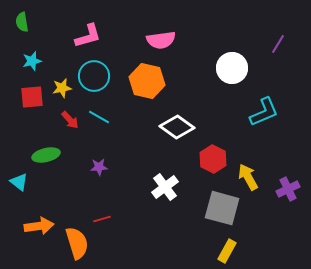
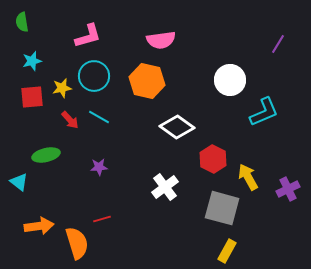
white circle: moved 2 px left, 12 px down
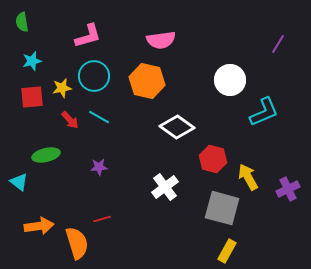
red hexagon: rotated 12 degrees counterclockwise
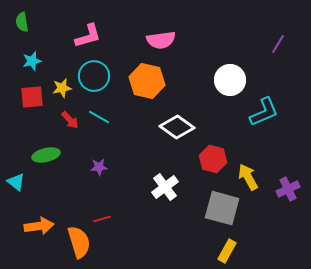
cyan triangle: moved 3 px left
orange semicircle: moved 2 px right, 1 px up
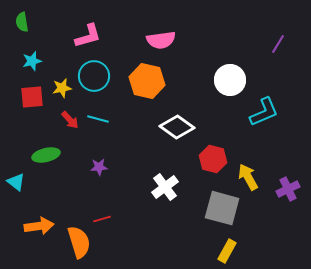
cyan line: moved 1 px left, 2 px down; rotated 15 degrees counterclockwise
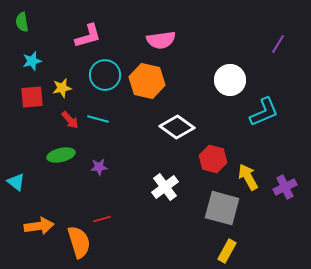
cyan circle: moved 11 px right, 1 px up
green ellipse: moved 15 px right
purple cross: moved 3 px left, 2 px up
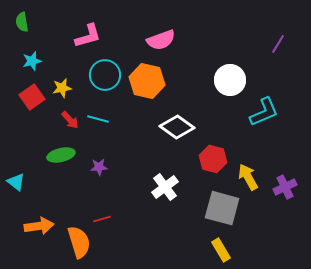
pink semicircle: rotated 12 degrees counterclockwise
red square: rotated 30 degrees counterclockwise
yellow rectangle: moved 6 px left, 1 px up; rotated 60 degrees counterclockwise
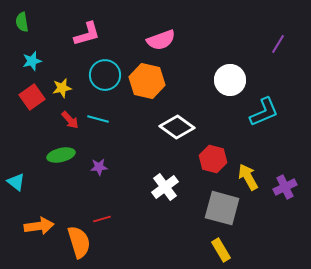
pink L-shape: moved 1 px left, 2 px up
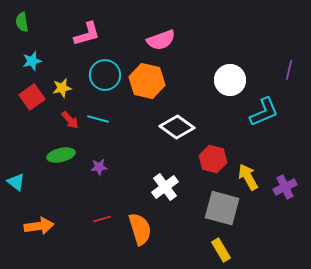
purple line: moved 11 px right, 26 px down; rotated 18 degrees counterclockwise
orange semicircle: moved 61 px right, 13 px up
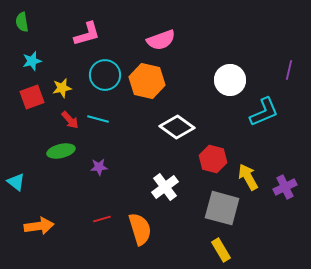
red square: rotated 15 degrees clockwise
green ellipse: moved 4 px up
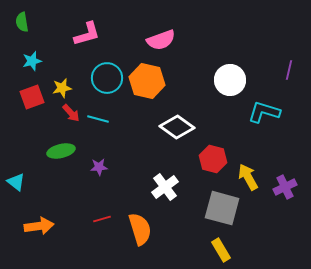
cyan circle: moved 2 px right, 3 px down
cyan L-shape: rotated 140 degrees counterclockwise
red arrow: moved 1 px right, 7 px up
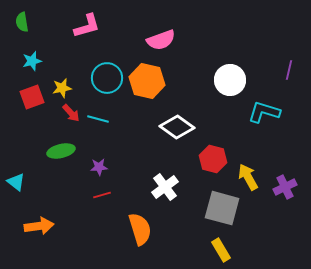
pink L-shape: moved 8 px up
red line: moved 24 px up
